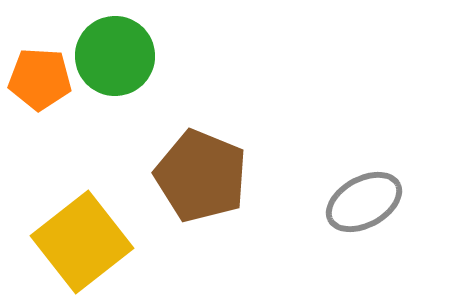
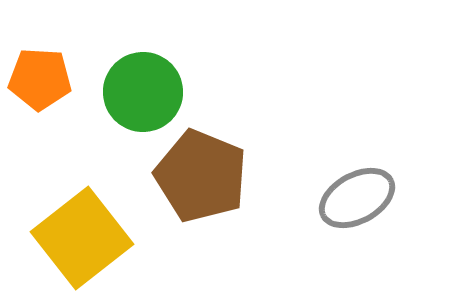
green circle: moved 28 px right, 36 px down
gray ellipse: moved 7 px left, 4 px up
yellow square: moved 4 px up
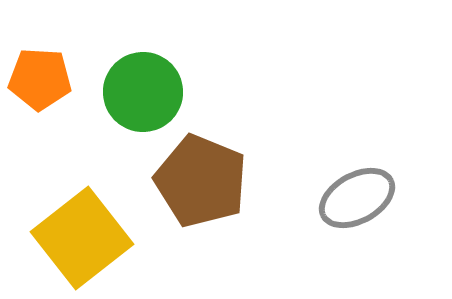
brown pentagon: moved 5 px down
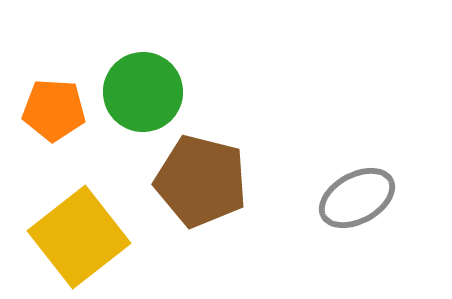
orange pentagon: moved 14 px right, 31 px down
brown pentagon: rotated 8 degrees counterclockwise
yellow square: moved 3 px left, 1 px up
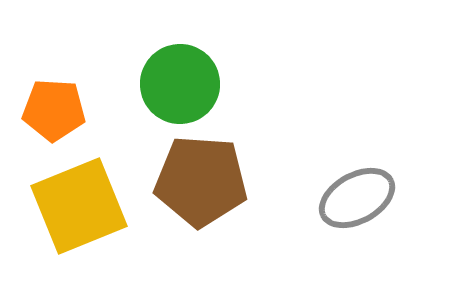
green circle: moved 37 px right, 8 px up
brown pentagon: rotated 10 degrees counterclockwise
yellow square: moved 31 px up; rotated 16 degrees clockwise
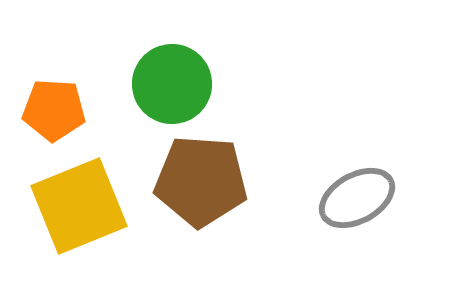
green circle: moved 8 px left
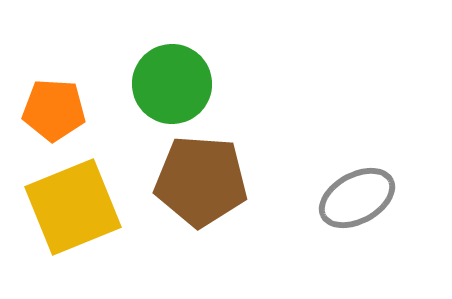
yellow square: moved 6 px left, 1 px down
